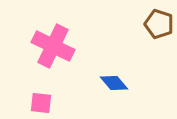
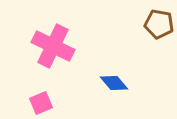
brown pentagon: rotated 8 degrees counterclockwise
pink square: rotated 30 degrees counterclockwise
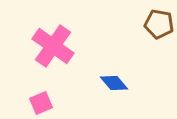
pink cross: rotated 9 degrees clockwise
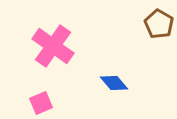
brown pentagon: rotated 20 degrees clockwise
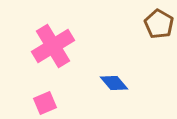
pink cross: rotated 24 degrees clockwise
pink square: moved 4 px right
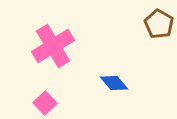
pink square: rotated 20 degrees counterclockwise
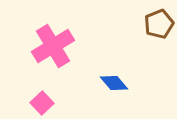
brown pentagon: rotated 20 degrees clockwise
pink square: moved 3 px left
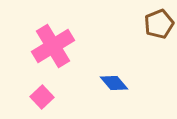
pink square: moved 6 px up
